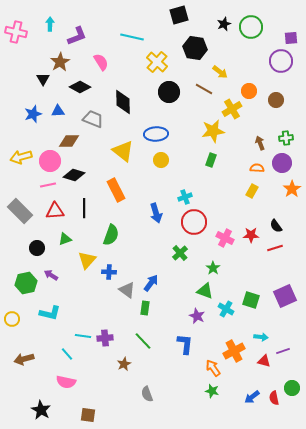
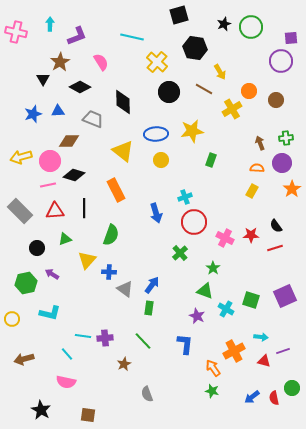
yellow arrow at (220, 72): rotated 21 degrees clockwise
yellow star at (213, 131): moved 21 px left
purple arrow at (51, 275): moved 1 px right, 1 px up
blue arrow at (151, 283): moved 1 px right, 2 px down
gray triangle at (127, 290): moved 2 px left, 1 px up
green rectangle at (145, 308): moved 4 px right
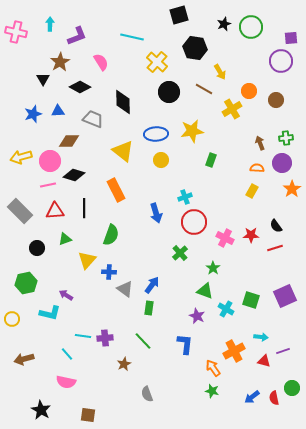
purple arrow at (52, 274): moved 14 px right, 21 px down
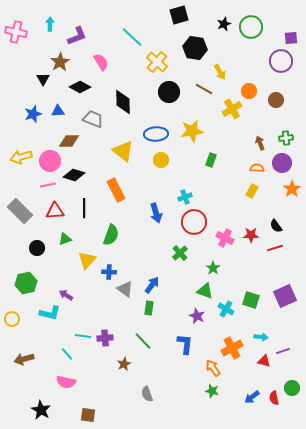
cyan line at (132, 37): rotated 30 degrees clockwise
orange cross at (234, 351): moved 2 px left, 3 px up
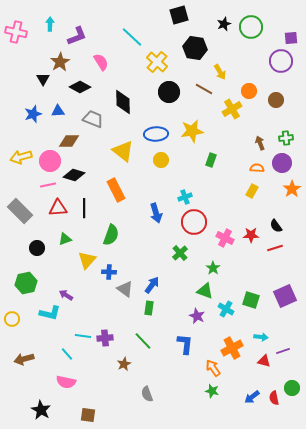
red triangle at (55, 211): moved 3 px right, 3 px up
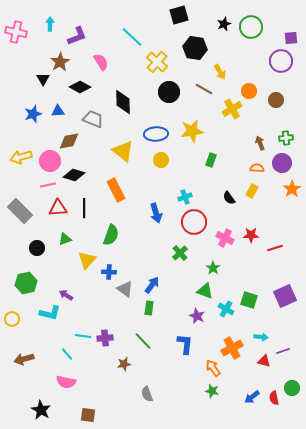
brown diamond at (69, 141): rotated 10 degrees counterclockwise
black semicircle at (276, 226): moved 47 px left, 28 px up
green square at (251, 300): moved 2 px left
brown star at (124, 364): rotated 16 degrees clockwise
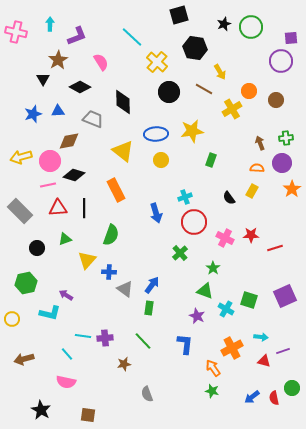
brown star at (60, 62): moved 2 px left, 2 px up
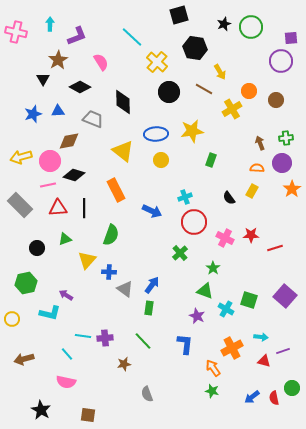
gray rectangle at (20, 211): moved 6 px up
blue arrow at (156, 213): moved 4 px left, 2 px up; rotated 48 degrees counterclockwise
purple square at (285, 296): rotated 25 degrees counterclockwise
